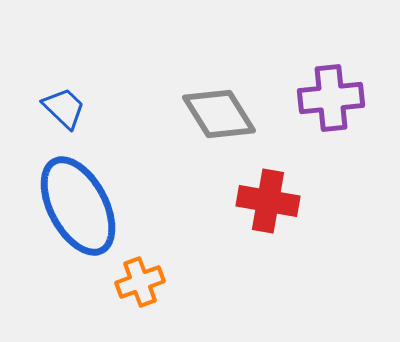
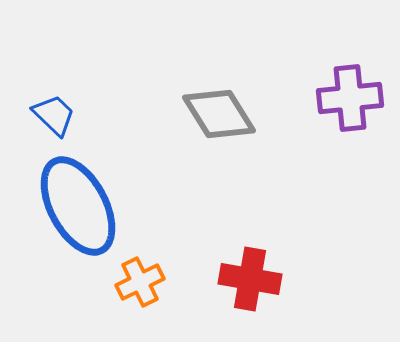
purple cross: moved 19 px right
blue trapezoid: moved 10 px left, 7 px down
red cross: moved 18 px left, 78 px down
orange cross: rotated 6 degrees counterclockwise
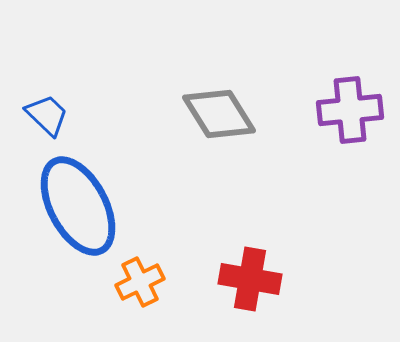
purple cross: moved 12 px down
blue trapezoid: moved 7 px left
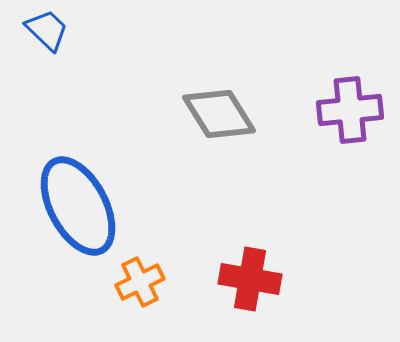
blue trapezoid: moved 85 px up
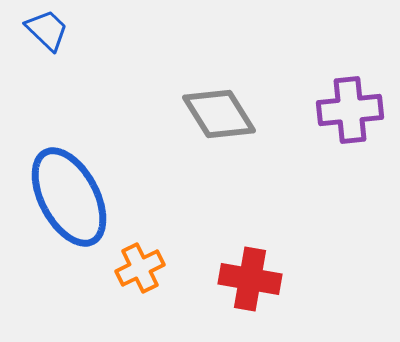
blue ellipse: moved 9 px left, 9 px up
orange cross: moved 14 px up
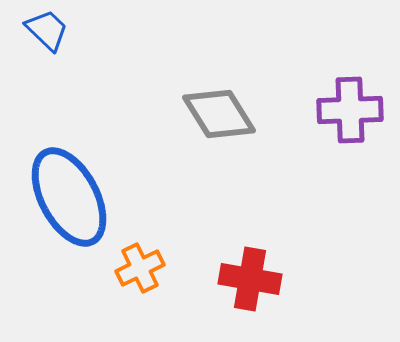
purple cross: rotated 4 degrees clockwise
